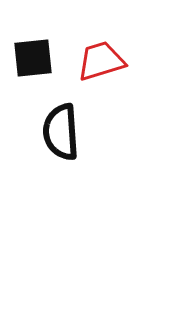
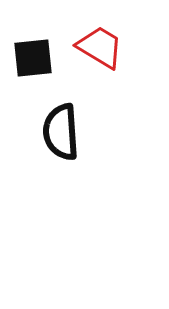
red trapezoid: moved 1 px left, 14 px up; rotated 48 degrees clockwise
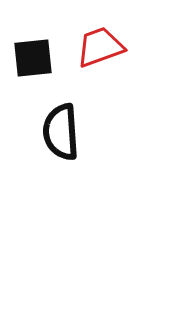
red trapezoid: rotated 51 degrees counterclockwise
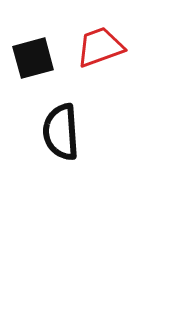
black square: rotated 9 degrees counterclockwise
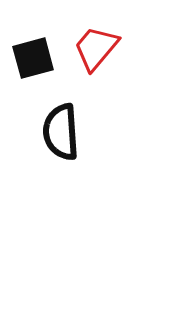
red trapezoid: moved 4 px left, 1 px down; rotated 30 degrees counterclockwise
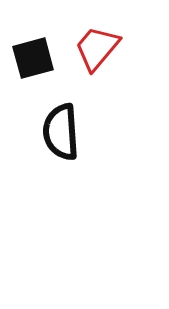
red trapezoid: moved 1 px right
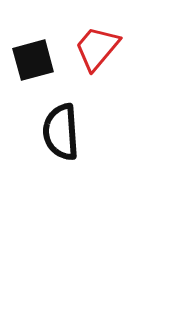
black square: moved 2 px down
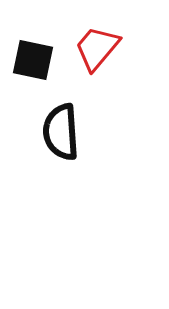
black square: rotated 27 degrees clockwise
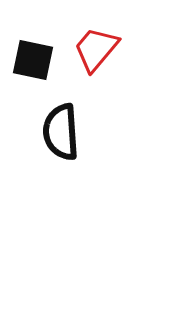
red trapezoid: moved 1 px left, 1 px down
